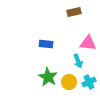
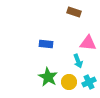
brown rectangle: rotated 32 degrees clockwise
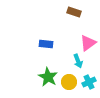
pink triangle: rotated 42 degrees counterclockwise
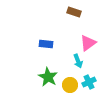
yellow circle: moved 1 px right, 3 px down
